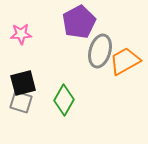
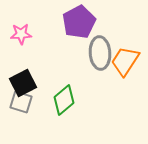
gray ellipse: moved 2 px down; rotated 20 degrees counterclockwise
orange trapezoid: rotated 28 degrees counterclockwise
black square: rotated 12 degrees counterclockwise
green diamond: rotated 20 degrees clockwise
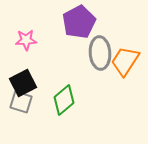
pink star: moved 5 px right, 6 px down
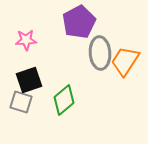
black square: moved 6 px right, 3 px up; rotated 8 degrees clockwise
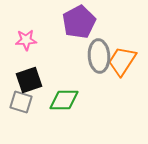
gray ellipse: moved 1 px left, 3 px down
orange trapezoid: moved 3 px left
green diamond: rotated 40 degrees clockwise
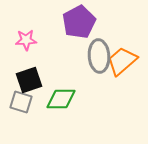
orange trapezoid: rotated 16 degrees clockwise
green diamond: moved 3 px left, 1 px up
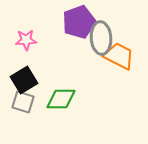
purple pentagon: rotated 8 degrees clockwise
gray ellipse: moved 2 px right, 18 px up
orange trapezoid: moved 3 px left, 5 px up; rotated 68 degrees clockwise
black square: moved 5 px left; rotated 12 degrees counterclockwise
gray square: moved 2 px right
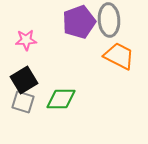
gray ellipse: moved 8 px right, 18 px up
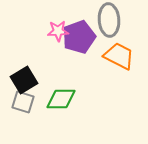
purple pentagon: moved 15 px down
pink star: moved 32 px right, 9 px up
